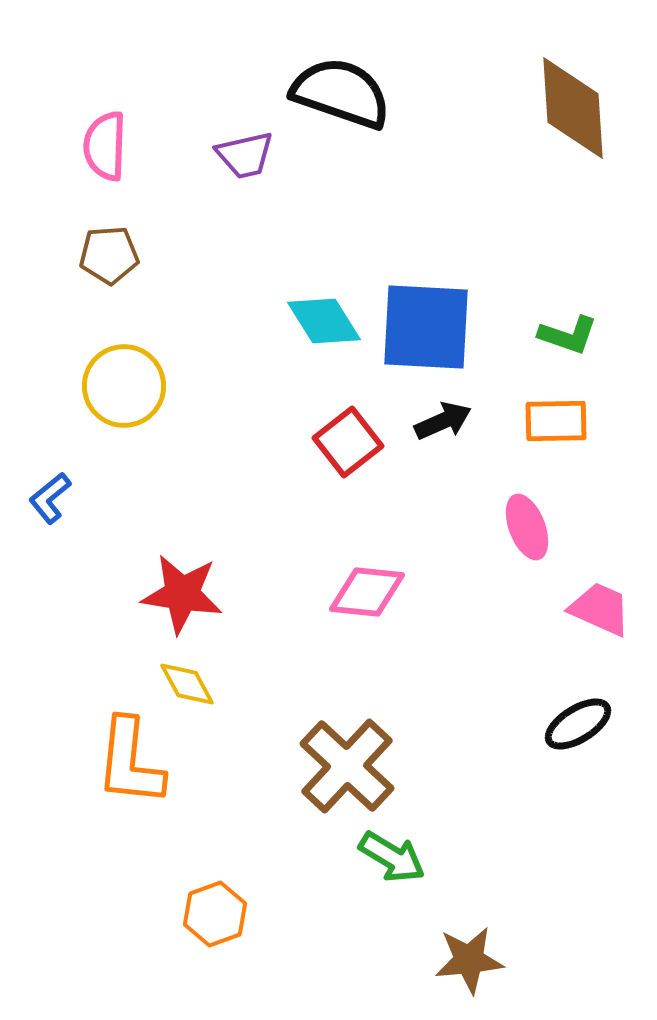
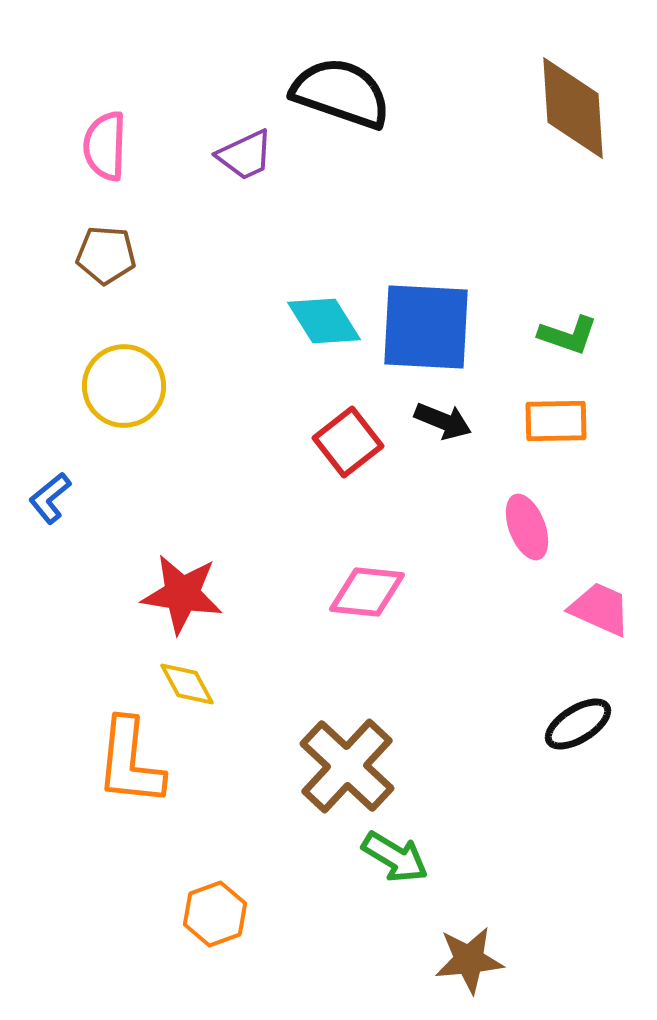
purple trapezoid: rotated 12 degrees counterclockwise
brown pentagon: moved 3 px left; rotated 8 degrees clockwise
black arrow: rotated 46 degrees clockwise
green arrow: moved 3 px right
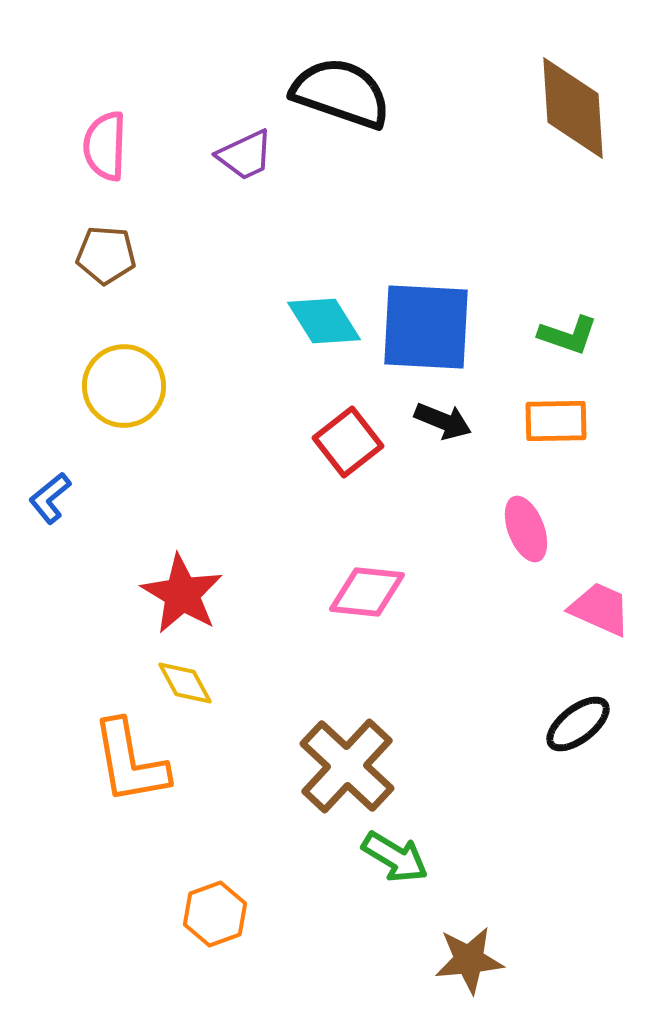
pink ellipse: moved 1 px left, 2 px down
red star: rotated 22 degrees clockwise
yellow diamond: moved 2 px left, 1 px up
black ellipse: rotated 6 degrees counterclockwise
orange L-shape: rotated 16 degrees counterclockwise
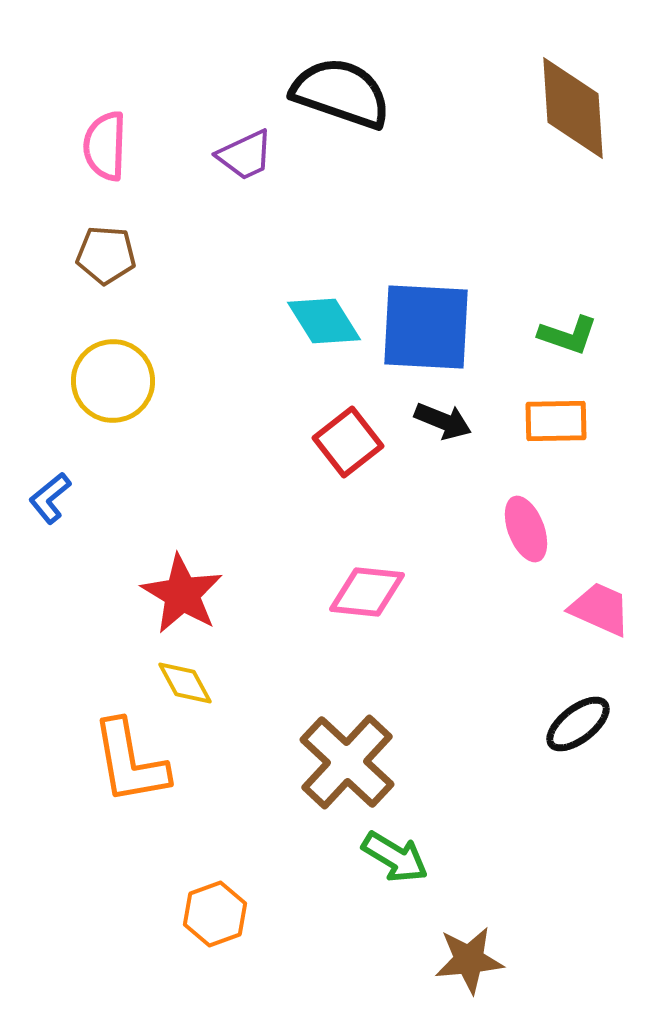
yellow circle: moved 11 px left, 5 px up
brown cross: moved 4 px up
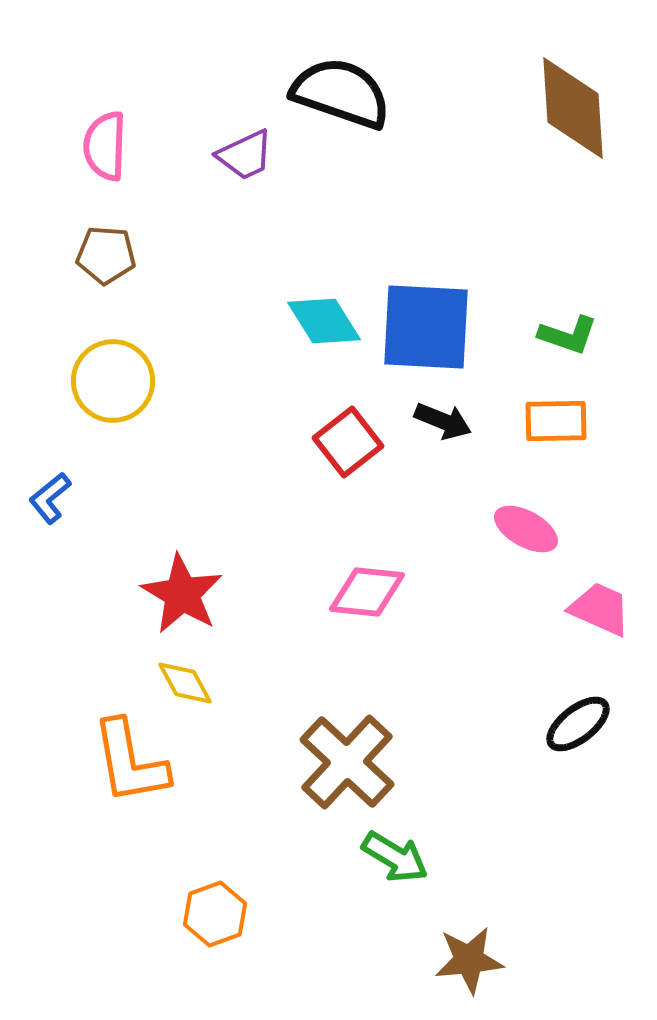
pink ellipse: rotated 40 degrees counterclockwise
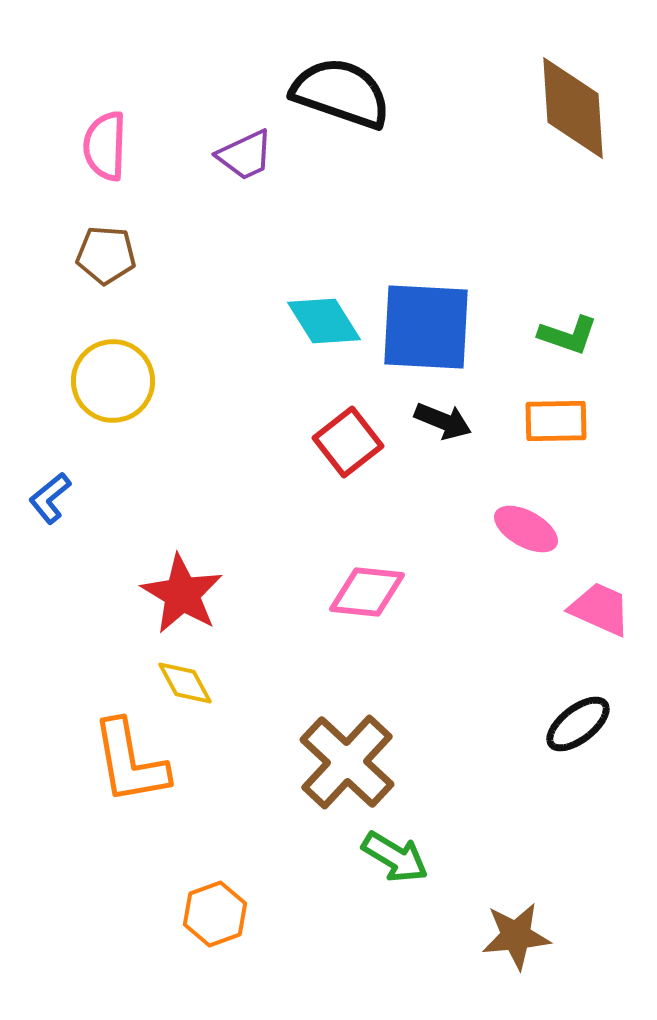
brown star: moved 47 px right, 24 px up
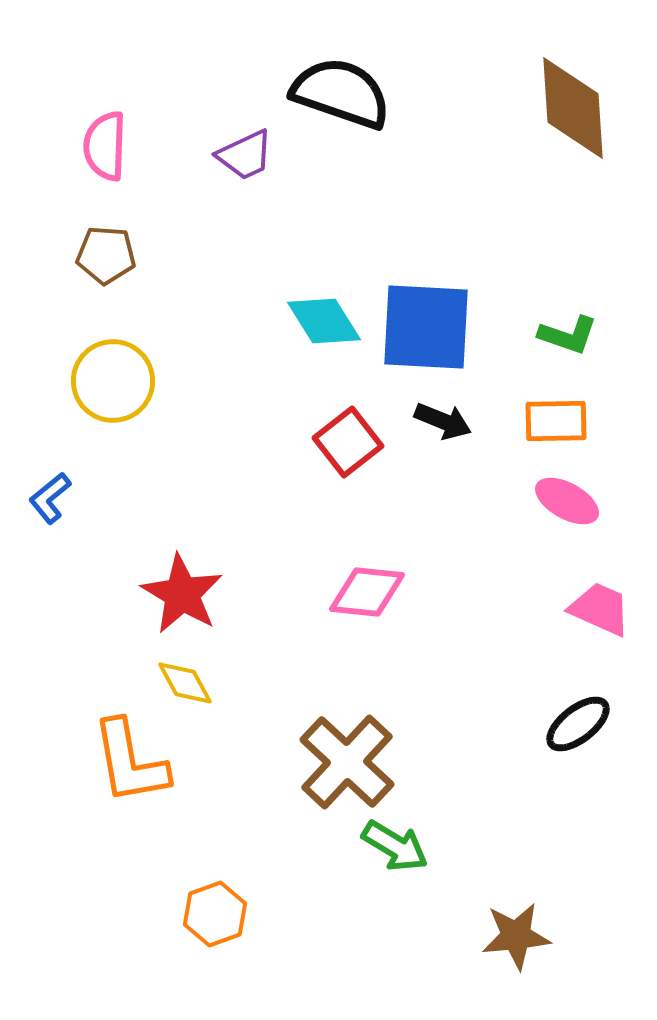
pink ellipse: moved 41 px right, 28 px up
green arrow: moved 11 px up
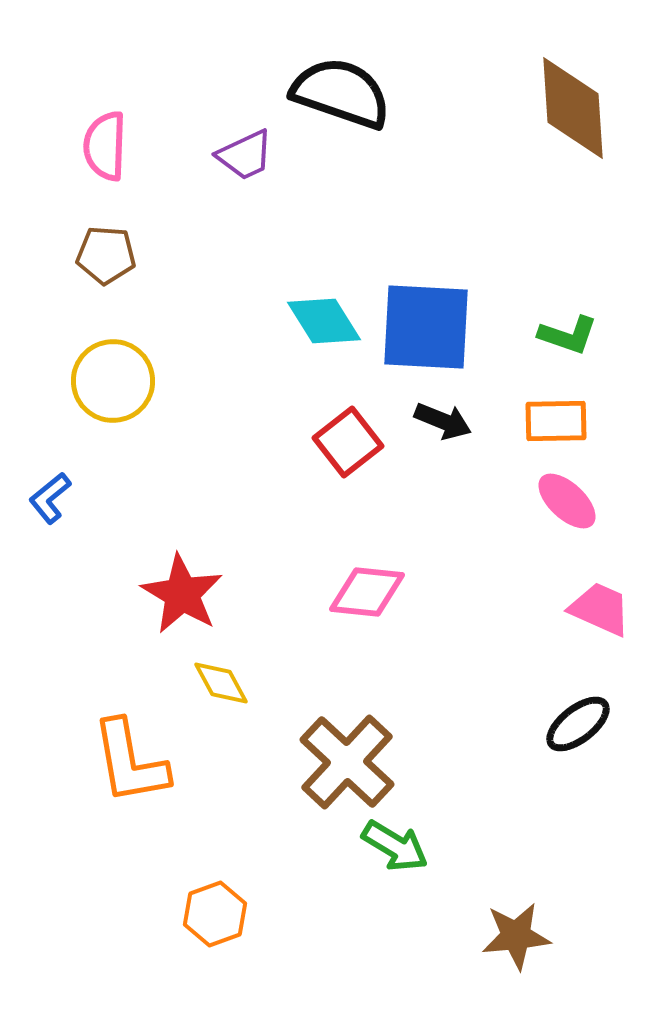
pink ellipse: rotated 14 degrees clockwise
yellow diamond: moved 36 px right
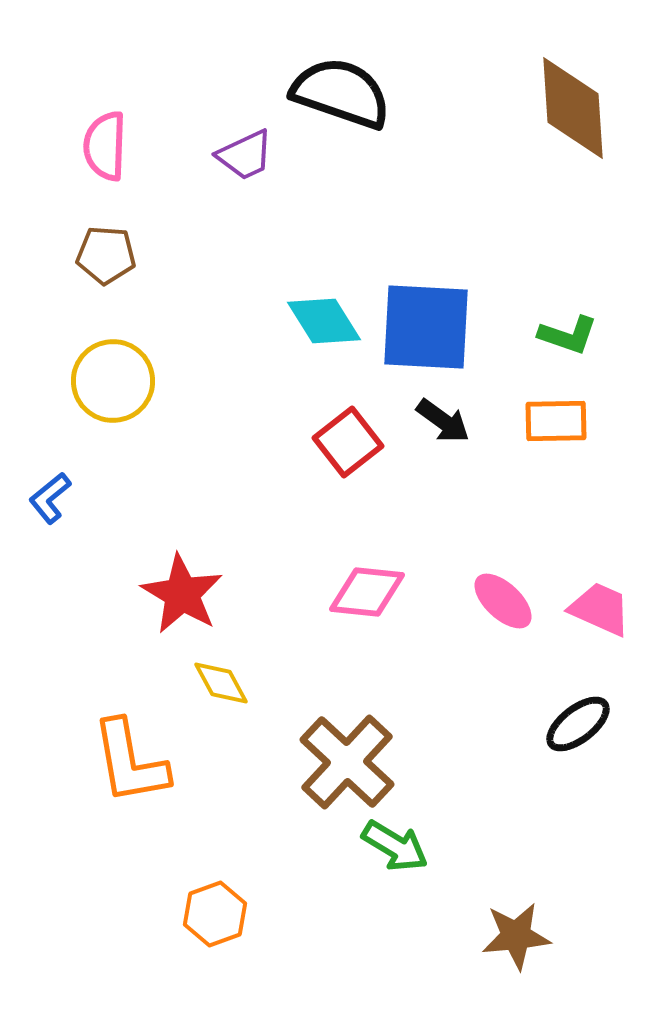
black arrow: rotated 14 degrees clockwise
pink ellipse: moved 64 px left, 100 px down
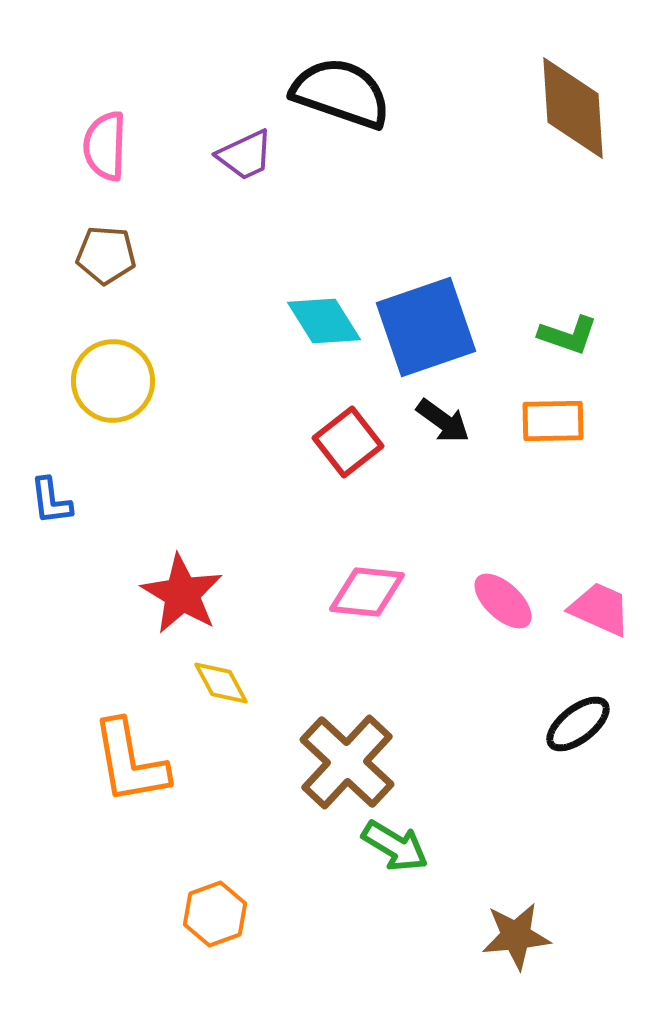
blue square: rotated 22 degrees counterclockwise
orange rectangle: moved 3 px left
blue L-shape: moved 1 px right, 3 px down; rotated 58 degrees counterclockwise
